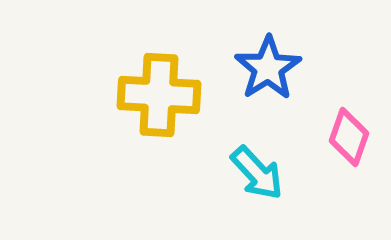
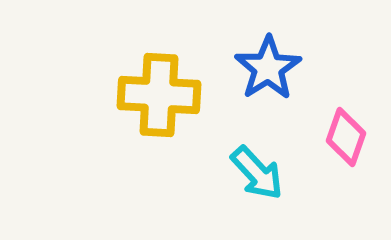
pink diamond: moved 3 px left
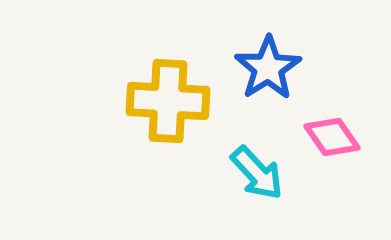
yellow cross: moved 9 px right, 6 px down
pink diamond: moved 14 px left; rotated 54 degrees counterclockwise
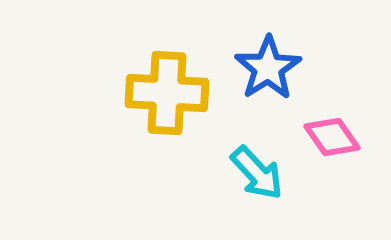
yellow cross: moved 1 px left, 8 px up
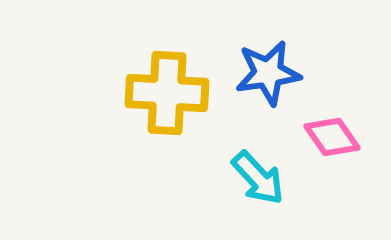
blue star: moved 5 px down; rotated 24 degrees clockwise
cyan arrow: moved 1 px right, 5 px down
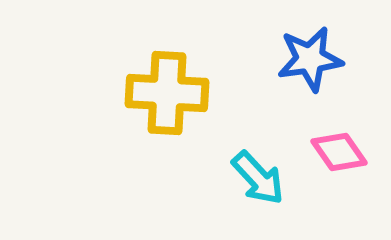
blue star: moved 42 px right, 14 px up
pink diamond: moved 7 px right, 15 px down
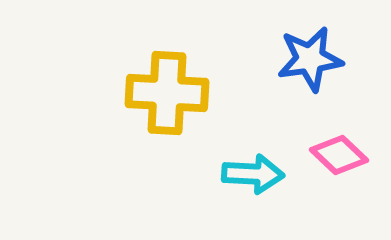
pink diamond: moved 3 px down; rotated 12 degrees counterclockwise
cyan arrow: moved 5 px left, 4 px up; rotated 44 degrees counterclockwise
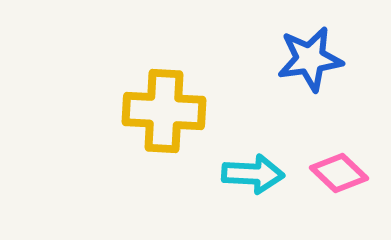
yellow cross: moved 3 px left, 18 px down
pink diamond: moved 18 px down
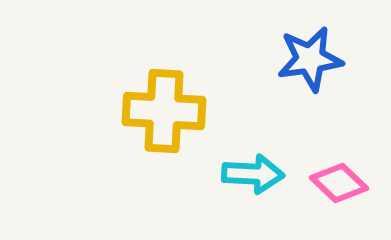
pink diamond: moved 10 px down
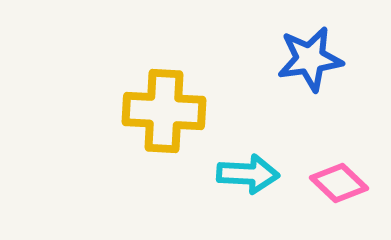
cyan arrow: moved 5 px left
